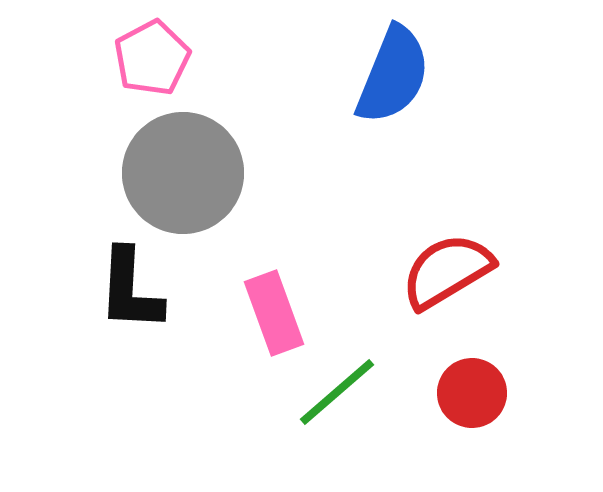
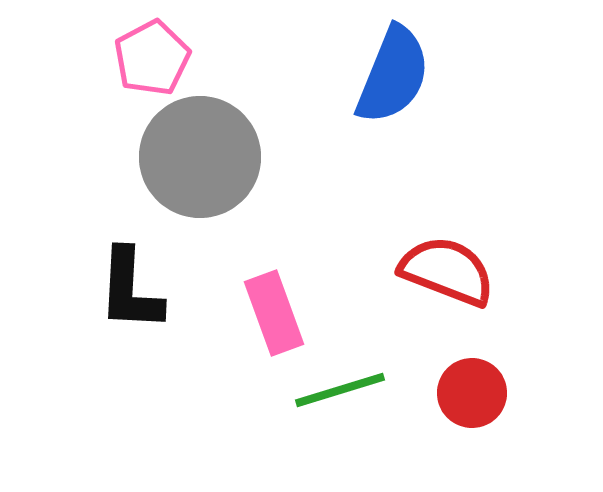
gray circle: moved 17 px right, 16 px up
red semicircle: rotated 52 degrees clockwise
green line: moved 3 px right, 2 px up; rotated 24 degrees clockwise
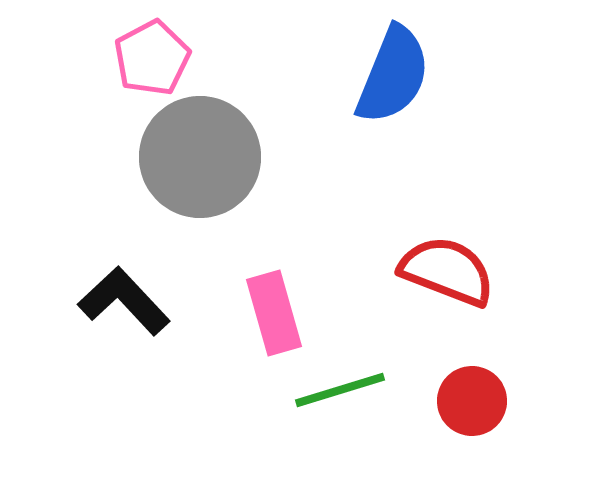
black L-shape: moved 6 px left, 11 px down; rotated 134 degrees clockwise
pink rectangle: rotated 4 degrees clockwise
red circle: moved 8 px down
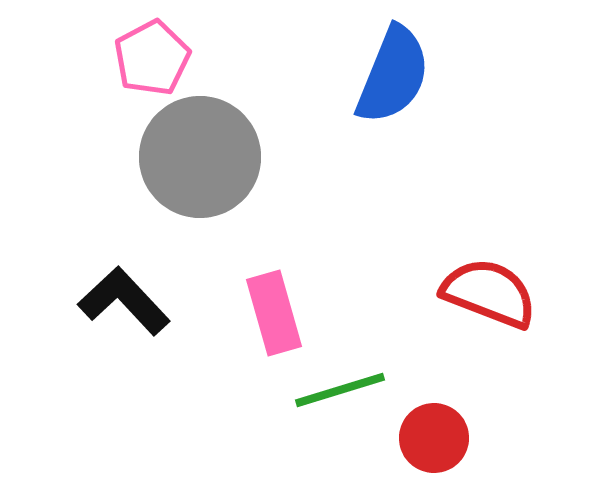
red semicircle: moved 42 px right, 22 px down
red circle: moved 38 px left, 37 px down
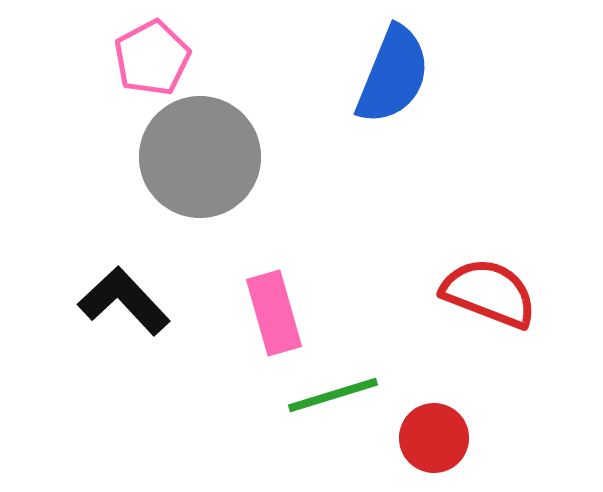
green line: moved 7 px left, 5 px down
